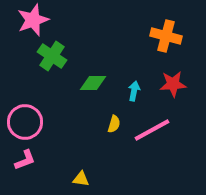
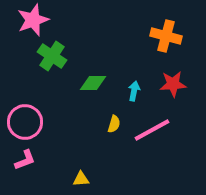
yellow triangle: rotated 12 degrees counterclockwise
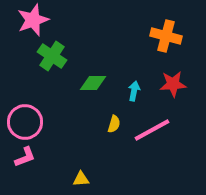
pink L-shape: moved 3 px up
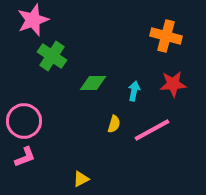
pink circle: moved 1 px left, 1 px up
yellow triangle: rotated 24 degrees counterclockwise
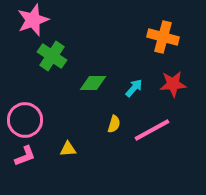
orange cross: moved 3 px left, 1 px down
cyan arrow: moved 3 px up; rotated 30 degrees clockwise
pink circle: moved 1 px right, 1 px up
pink L-shape: moved 1 px up
yellow triangle: moved 13 px left, 30 px up; rotated 24 degrees clockwise
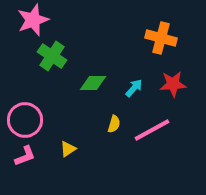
orange cross: moved 2 px left, 1 px down
yellow triangle: rotated 30 degrees counterclockwise
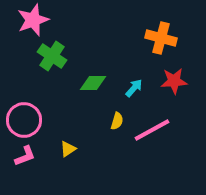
red star: moved 1 px right, 3 px up
pink circle: moved 1 px left
yellow semicircle: moved 3 px right, 3 px up
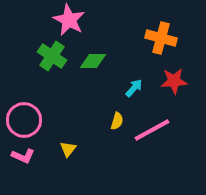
pink star: moved 36 px right; rotated 24 degrees counterclockwise
green diamond: moved 22 px up
yellow triangle: rotated 18 degrees counterclockwise
pink L-shape: moved 2 px left; rotated 45 degrees clockwise
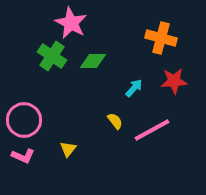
pink star: moved 2 px right, 3 px down
yellow semicircle: moved 2 px left; rotated 54 degrees counterclockwise
